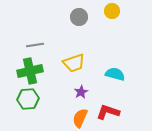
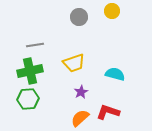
orange semicircle: rotated 24 degrees clockwise
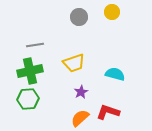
yellow circle: moved 1 px down
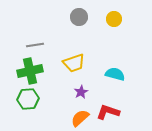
yellow circle: moved 2 px right, 7 px down
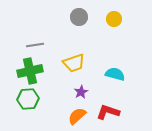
orange semicircle: moved 3 px left, 2 px up
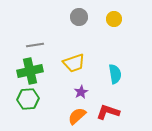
cyan semicircle: rotated 66 degrees clockwise
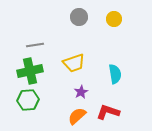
green hexagon: moved 1 px down
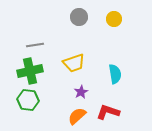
green hexagon: rotated 10 degrees clockwise
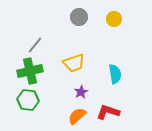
gray line: rotated 42 degrees counterclockwise
